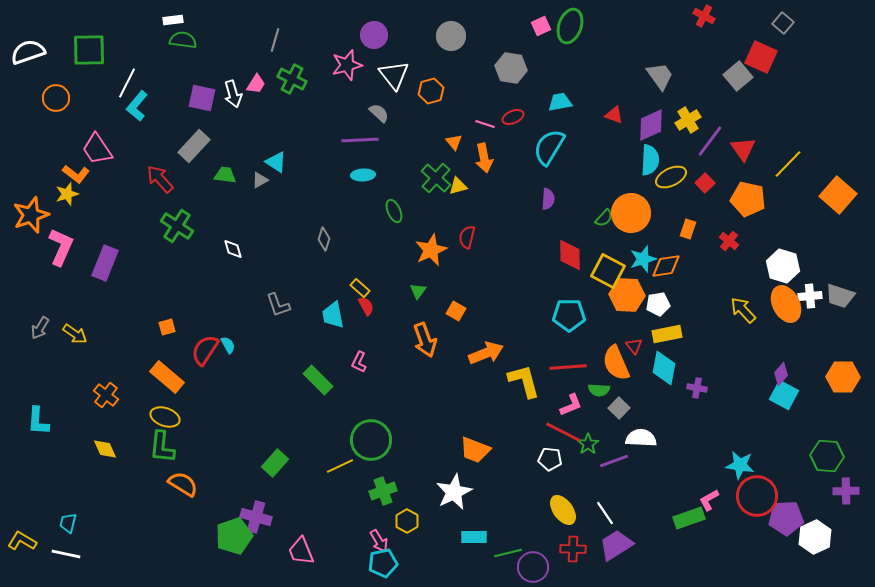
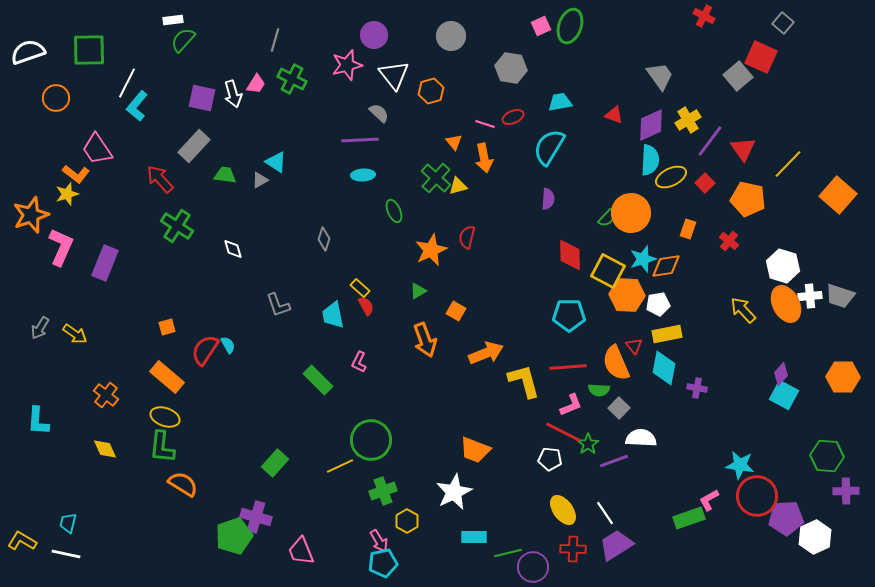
green semicircle at (183, 40): rotated 56 degrees counterclockwise
green semicircle at (604, 218): moved 3 px right
green triangle at (418, 291): rotated 24 degrees clockwise
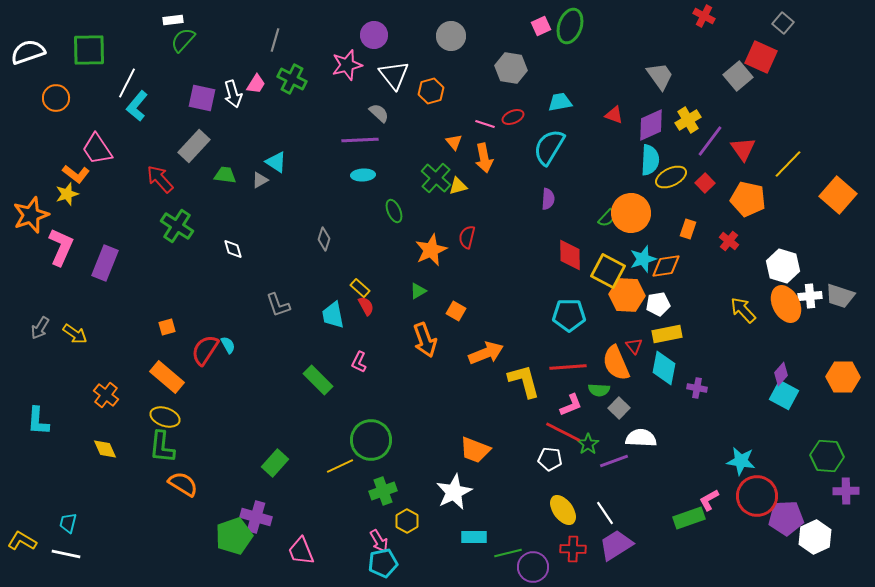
cyan star at (740, 465): moved 1 px right, 4 px up
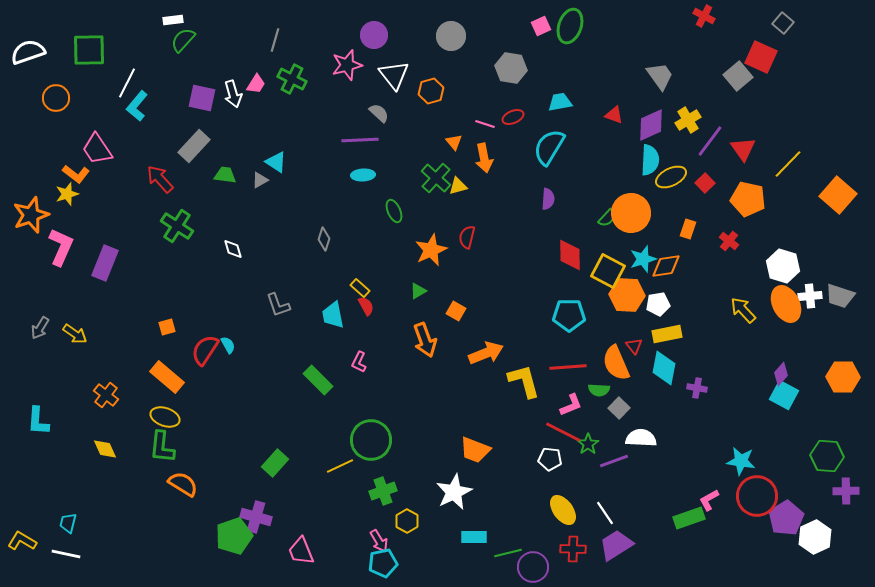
purple pentagon at (786, 518): rotated 28 degrees counterclockwise
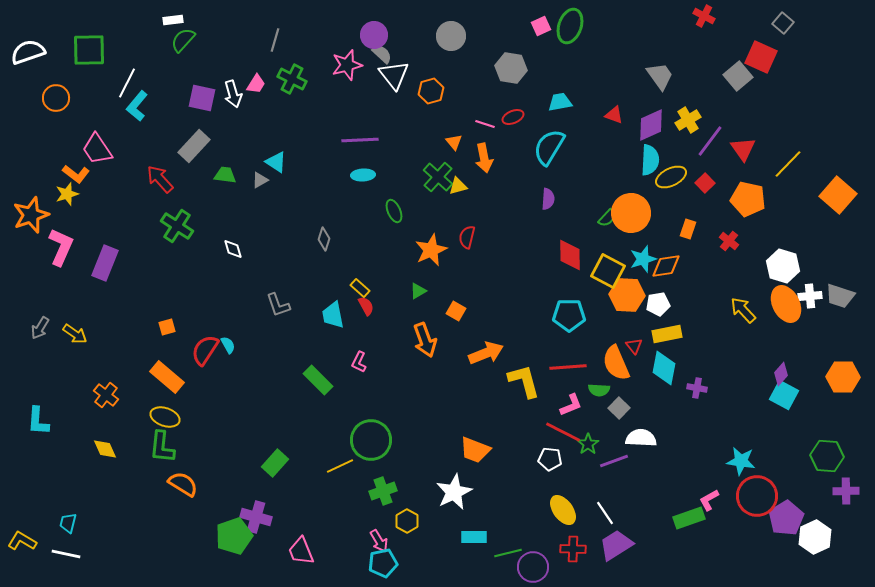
gray semicircle at (379, 113): moved 3 px right, 59 px up
green cross at (436, 178): moved 2 px right, 1 px up
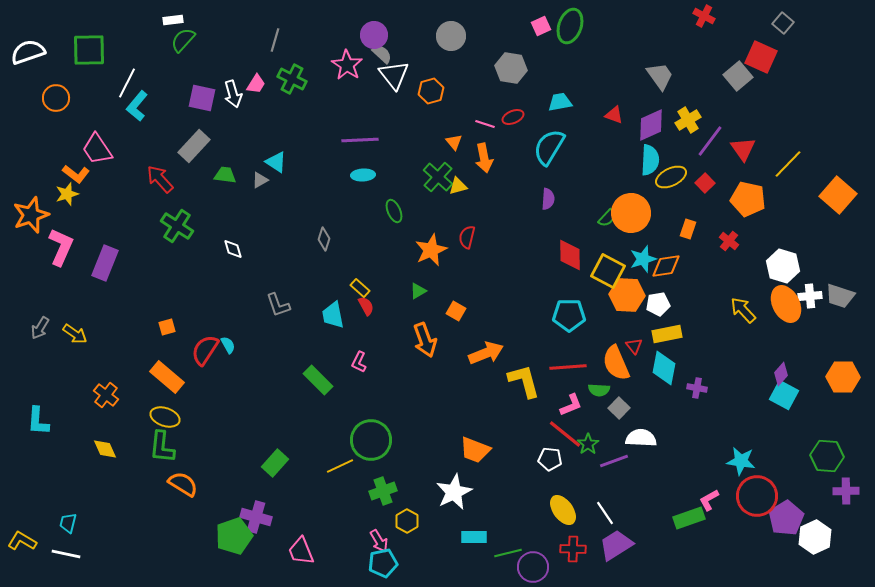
pink star at (347, 65): rotated 24 degrees counterclockwise
red line at (563, 432): moved 2 px right, 2 px down; rotated 12 degrees clockwise
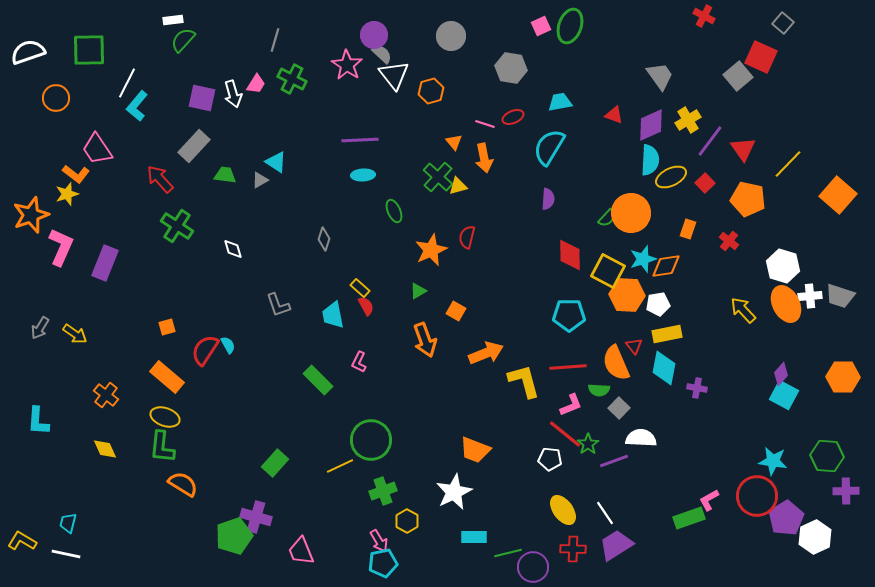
cyan star at (741, 461): moved 32 px right
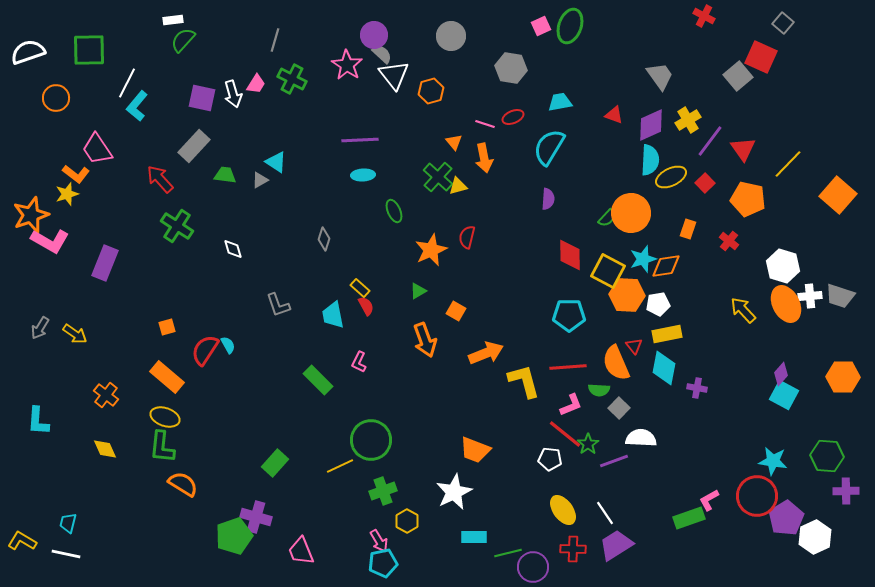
pink L-shape at (61, 247): moved 11 px left, 6 px up; rotated 96 degrees clockwise
